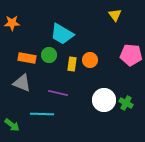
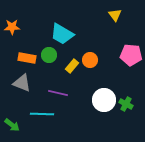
orange star: moved 4 px down
yellow rectangle: moved 2 px down; rotated 32 degrees clockwise
green cross: moved 1 px down
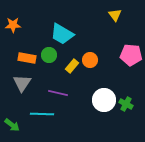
orange star: moved 1 px right, 2 px up
gray triangle: rotated 42 degrees clockwise
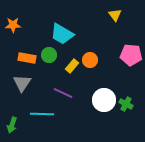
purple line: moved 5 px right; rotated 12 degrees clockwise
green arrow: rotated 70 degrees clockwise
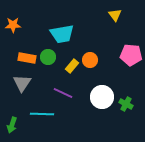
cyan trapezoid: rotated 40 degrees counterclockwise
green circle: moved 1 px left, 2 px down
white circle: moved 2 px left, 3 px up
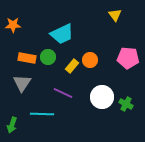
cyan trapezoid: rotated 15 degrees counterclockwise
pink pentagon: moved 3 px left, 3 px down
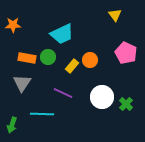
pink pentagon: moved 2 px left, 5 px up; rotated 20 degrees clockwise
green cross: rotated 16 degrees clockwise
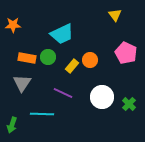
green cross: moved 3 px right
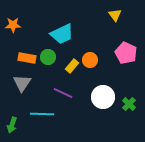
white circle: moved 1 px right
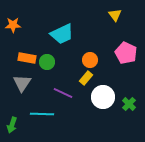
green circle: moved 1 px left, 5 px down
yellow rectangle: moved 14 px right, 12 px down
